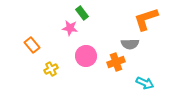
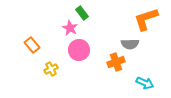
pink star: rotated 21 degrees clockwise
pink circle: moved 7 px left, 6 px up
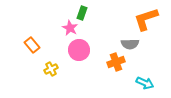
green rectangle: rotated 56 degrees clockwise
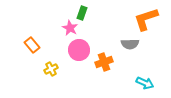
orange cross: moved 12 px left
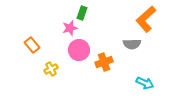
orange L-shape: rotated 24 degrees counterclockwise
pink star: rotated 28 degrees clockwise
gray semicircle: moved 2 px right
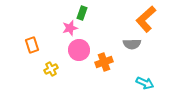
orange rectangle: rotated 21 degrees clockwise
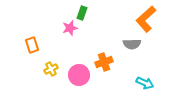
pink circle: moved 25 px down
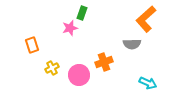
yellow cross: moved 1 px right, 1 px up
cyan arrow: moved 3 px right
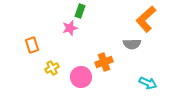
green rectangle: moved 2 px left, 2 px up
pink circle: moved 2 px right, 2 px down
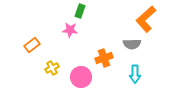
pink star: moved 2 px down; rotated 21 degrees clockwise
orange rectangle: rotated 70 degrees clockwise
orange cross: moved 4 px up
cyan arrow: moved 13 px left, 9 px up; rotated 66 degrees clockwise
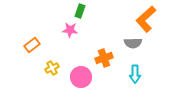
gray semicircle: moved 1 px right, 1 px up
